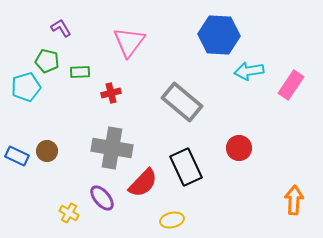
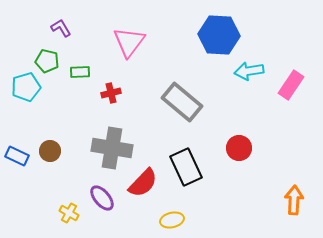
brown circle: moved 3 px right
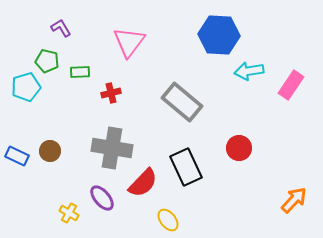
orange arrow: rotated 40 degrees clockwise
yellow ellipse: moved 4 px left; rotated 65 degrees clockwise
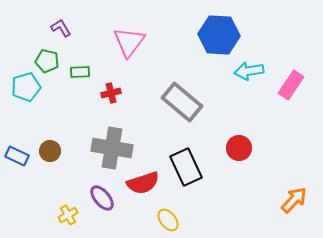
red semicircle: rotated 28 degrees clockwise
yellow cross: moved 1 px left, 2 px down; rotated 30 degrees clockwise
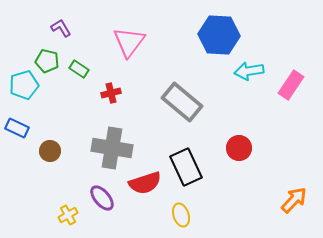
green rectangle: moved 1 px left, 3 px up; rotated 36 degrees clockwise
cyan pentagon: moved 2 px left, 2 px up
blue rectangle: moved 28 px up
red semicircle: moved 2 px right
yellow ellipse: moved 13 px right, 5 px up; rotated 20 degrees clockwise
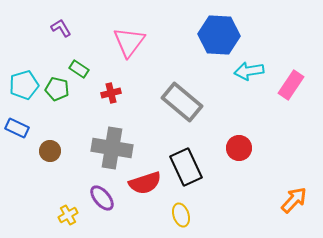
green pentagon: moved 10 px right, 28 px down
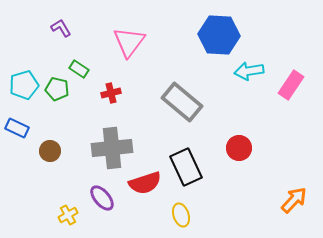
gray cross: rotated 15 degrees counterclockwise
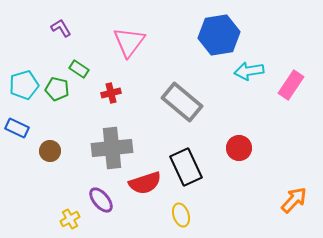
blue hexagon: rotated 12 degrees counterclockwise
purple ellipse: moved 1 px left, 2 px down
yellow cross: moved 2 px right, 4 px down
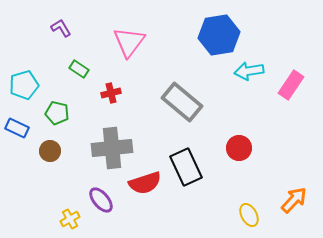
green pentagon: moved 24 px down
yellow ellipse: moved 68 px right; rotated 10 degrees counterclockwise
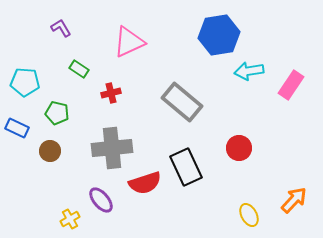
pink triangle: rotated 28 degrees clockwise
cyan pentagon: moved 1 px right, 3 px up; rotated 20 degrees clockwise
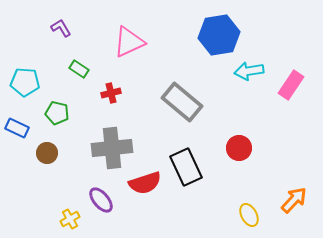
brown circle: moved 3 px left, 2 px down
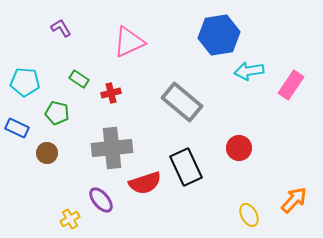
green rectangle: moved 10 px down
